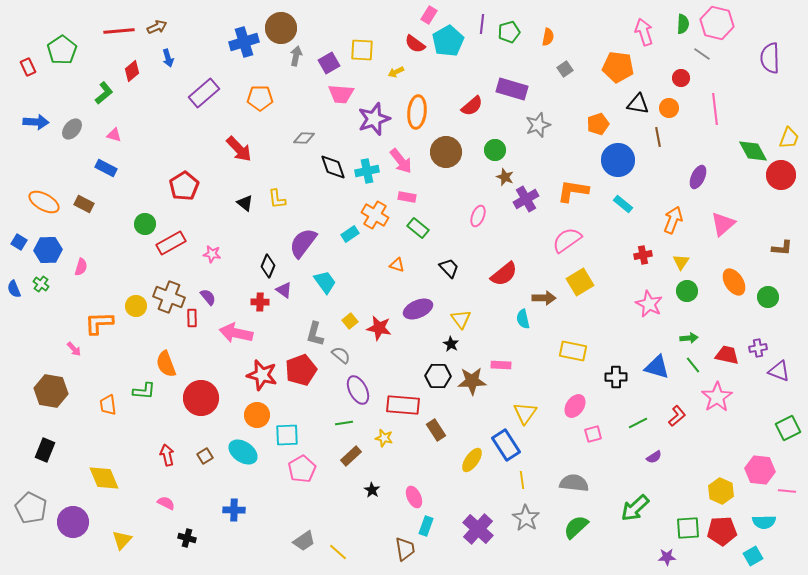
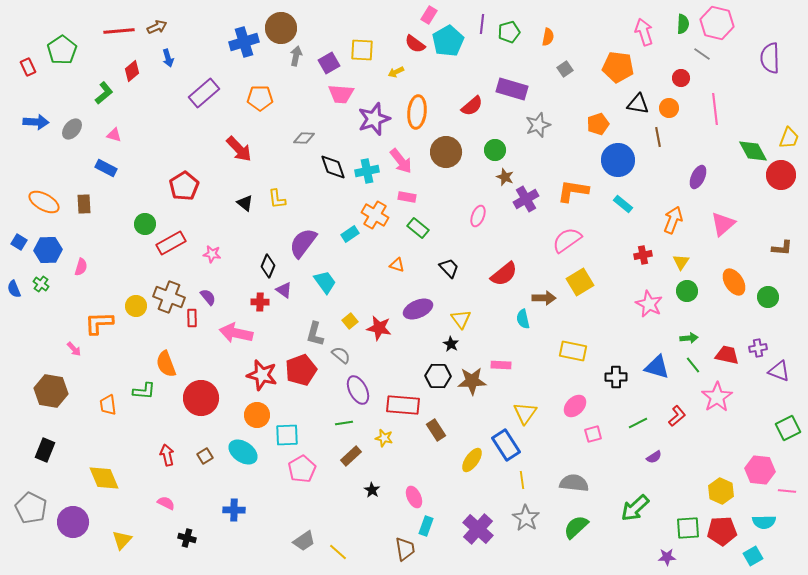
brown rectangle at (84, 204): rotated 60 degrees clockwise
pink ellipse at (575, 406): rotated 10 degrees clockwise
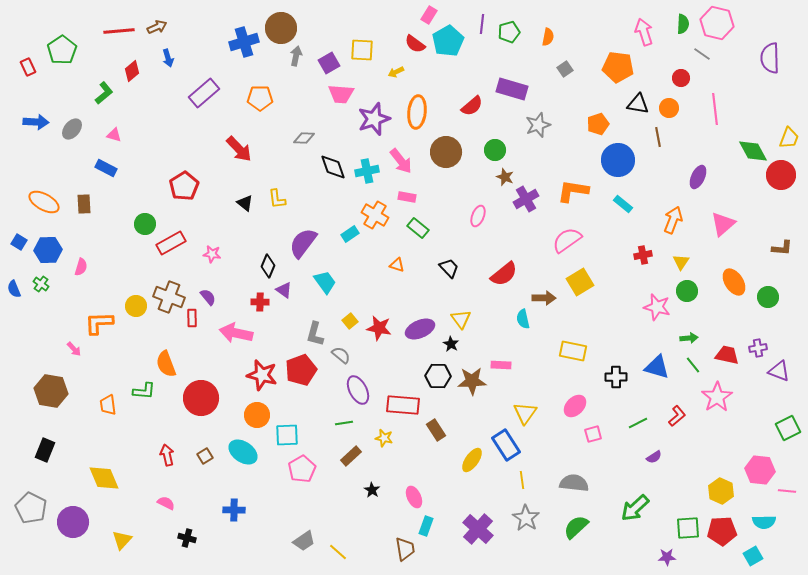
pink star at (649, 304): moved 8 px right, 3 px down; rotated 12 degrees counterclockwise
purple ellipse at (418, 309): moved 2 px right, 20 px down
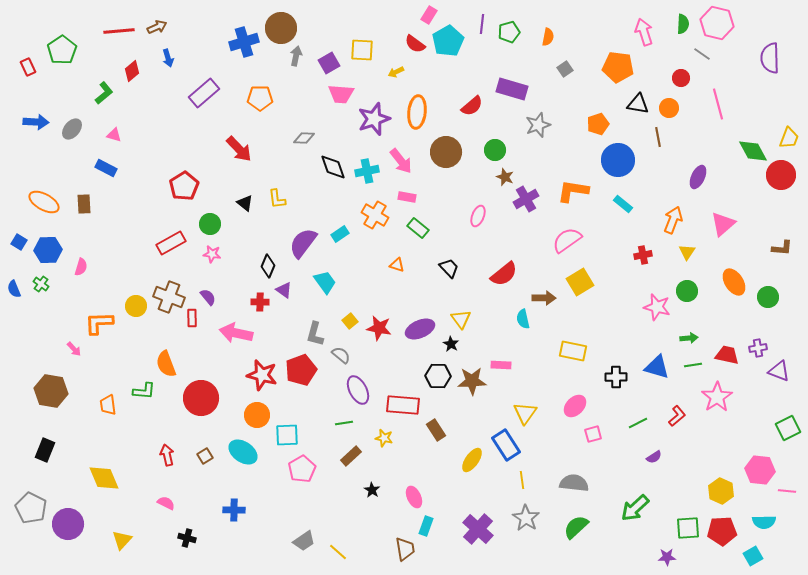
pink line at (715, 109): moved 3 px right, 5 px up; rotated 8 degrees counterclockwise
green circle at (145, 224): moved 65 px right
cyan rectangle at (350, 234): moved 10 px left
yellow triangle at (681, 262): moved 6 px right, 10 px up
green line at (693, 365): rotated 60 degrees counterclockwise
purple circle at (73, 522): moved 5 px left, 2 px down
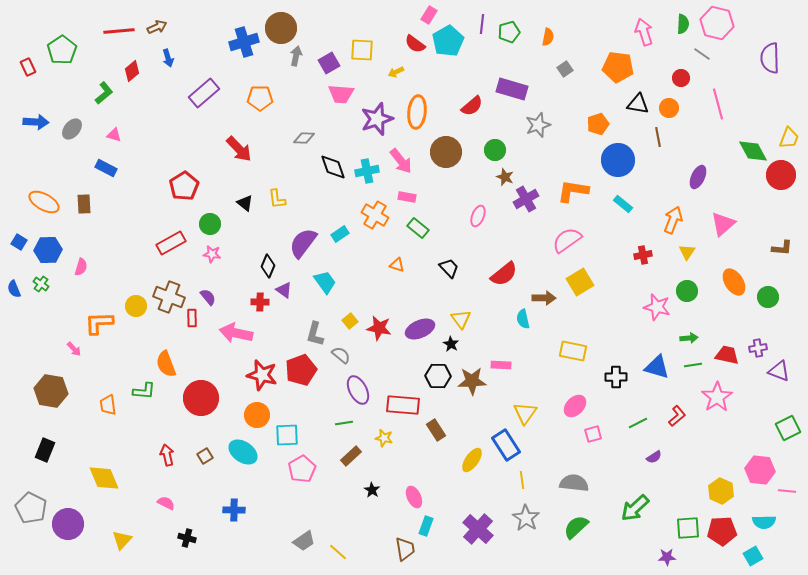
purple star at (374, 119): moved 3 px right
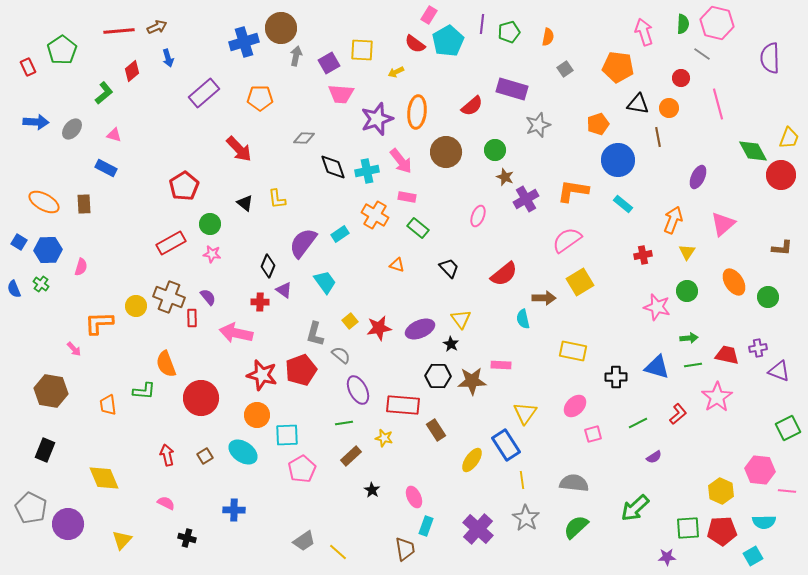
red star at (379, 328): rotated 20 degrees counterclockwise
red L-shape at (677, 416): moved 1 px right, 2 px up
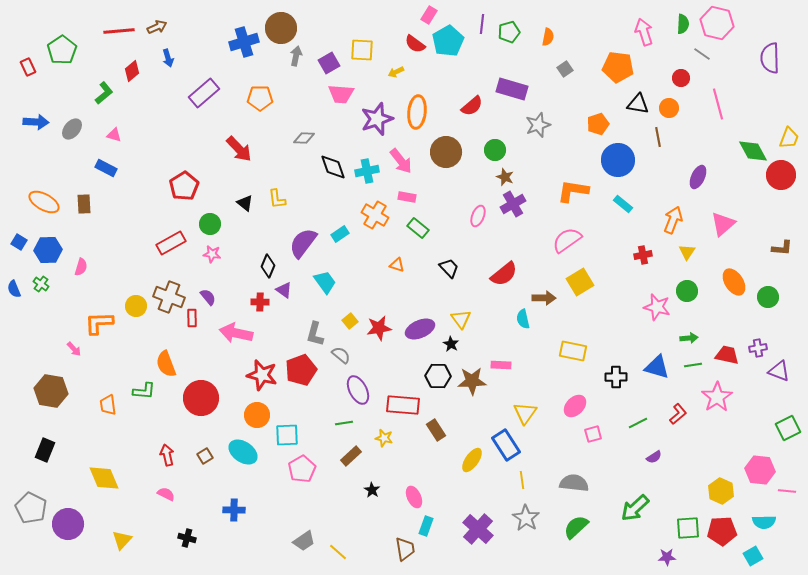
purple cross at (526, 199): moved 13 px left, 5 px down
pink semicircle at (166, 503): moved 9 px up
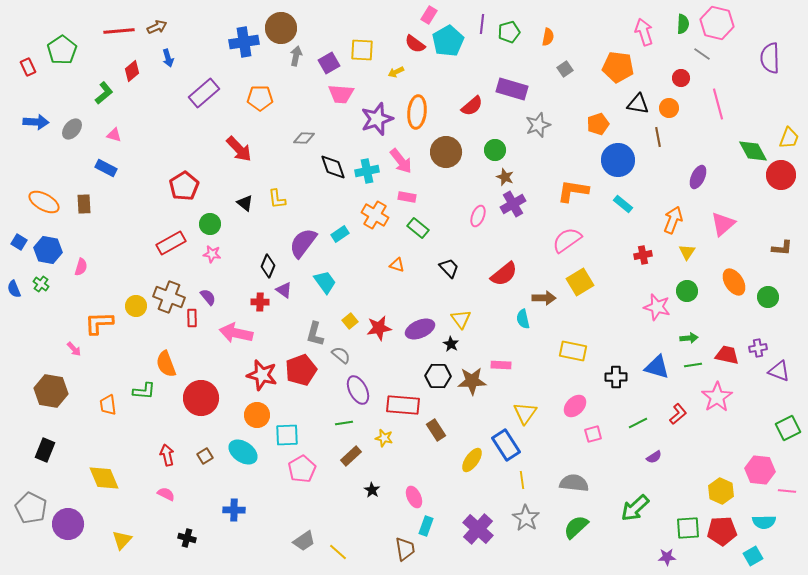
blue cross at (244, 42): rotated 8 degrees clockwise
blue hexagon at (48, 250): rotated 12 degrees clockwise
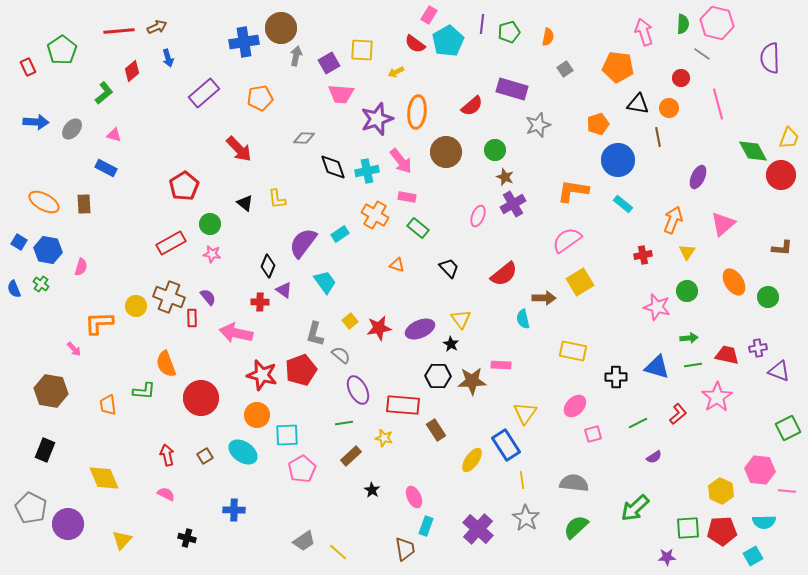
orange pentagon at (260, 98): rotated 10 degrees counterclockwise
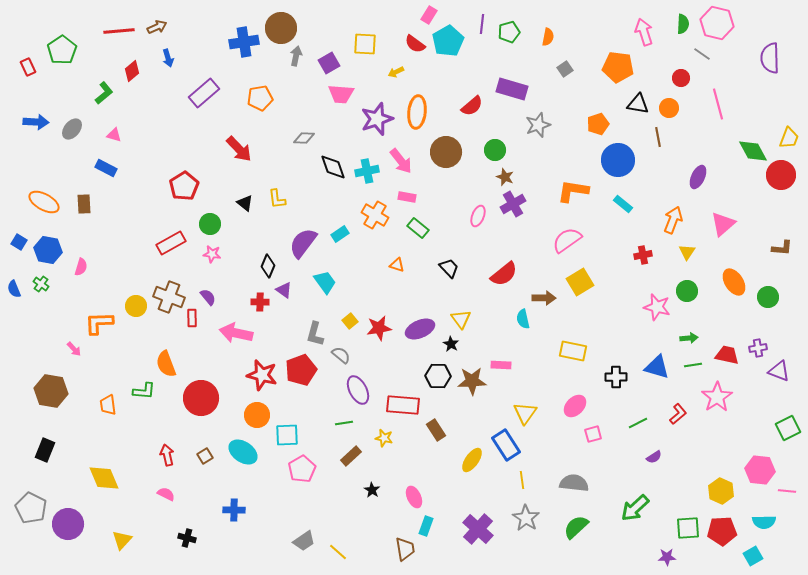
yellow square at (362, 50): moved 3 px right, 6 px up
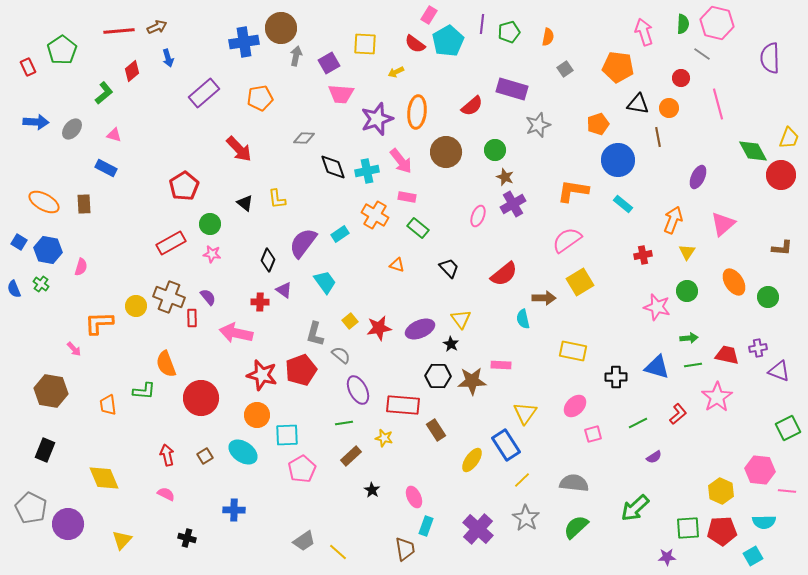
black diamond at (268, 266): moved 6 px up
yellow line at (522, 480): rotated 54 degrees clockwise
